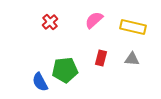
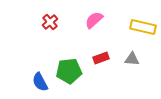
yellow rectangle: moved 10 px right
red rectangle: rotated 56 degrees clockwise
green pentagon: moved 4 px right, 1 px down
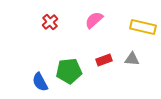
red rectangle: moved 3 px right, 2 px down
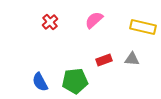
green pentagon: moved 6 px right, 10 px down
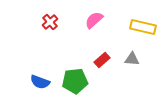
red rectangle: moved 2 px left; rotated 21 degrees counterclockwise
blue semicircle: rotated 42 degrees counterclockwise
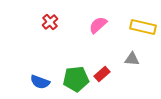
pink semicircle: moved 4 px right, 5 px down
red rectangle: moved 14 px down
green pentagon: moved 1 px right, 2 px up
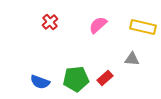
red rectangle: moved 3 px right, 4 px down
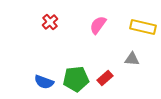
pink semicircle: rotated 12 degrees counterclockwise
blue semicircle: moved 4 px right
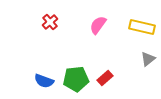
yellow rectangle: moved 1 px left
gray triangle: moved 16 px right; rotated 42 degrees counterclockwise
blue semicircle: moved 1 px up
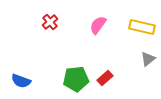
blue semicircle: moved 23 px left
